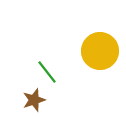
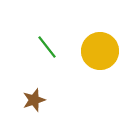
green line: moved 25 px up
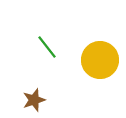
yellow circle: moved 9 px down
